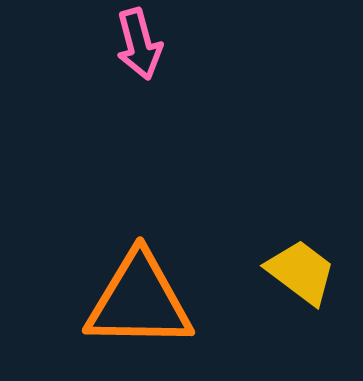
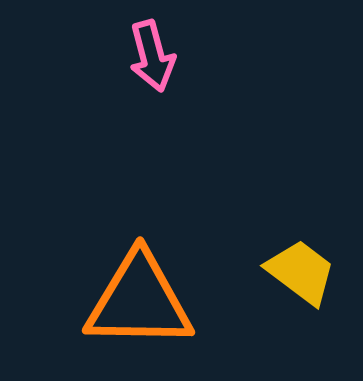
pink arrow: moved 13 px right, 12 px down
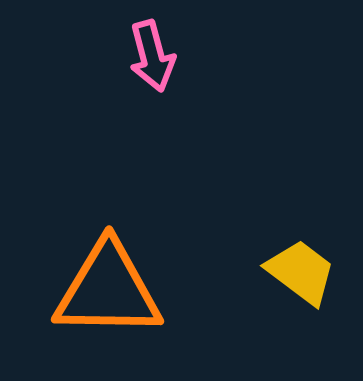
orange triangle: moved 31 px left, 11 px up
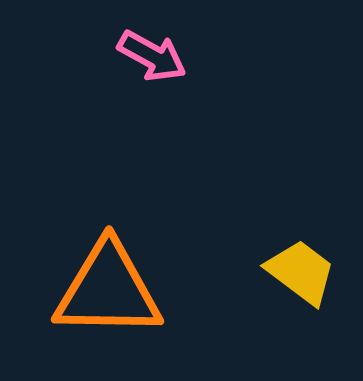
pink arrow: rotated 46 degrees counterclockwise
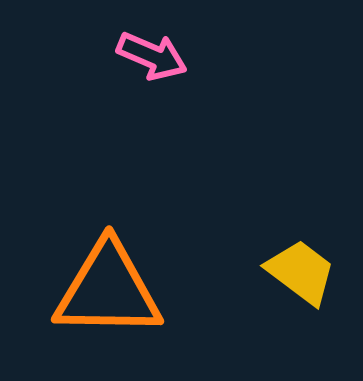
pink arrow: rotated 6 degrees counterclockwise
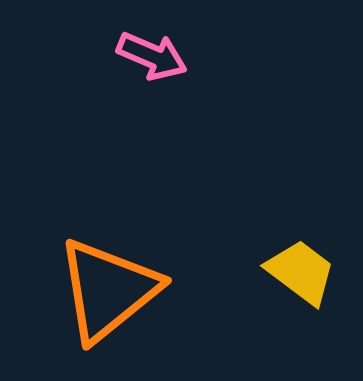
orange triangle: rotated 40 degrees counterclockwise
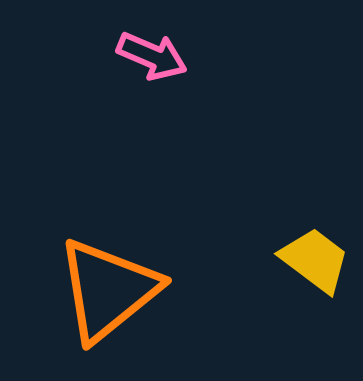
yellow trapezoid: moved 14 px right, 12 px up
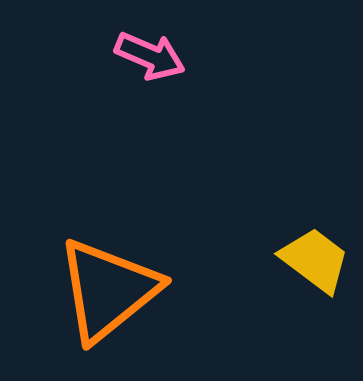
pink arrow: moved 2 px left
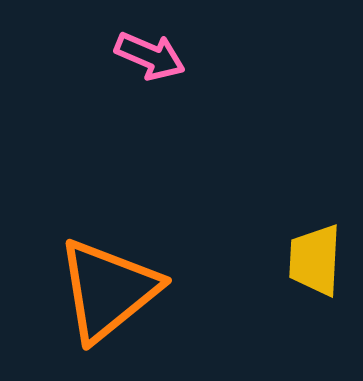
yellow trapezoid: rotated 124 degrees counterclockwise
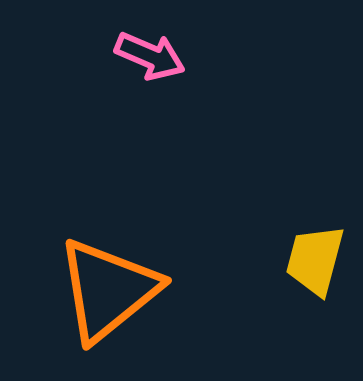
yellow trapezoid: rotated 12 degrees clockwise
